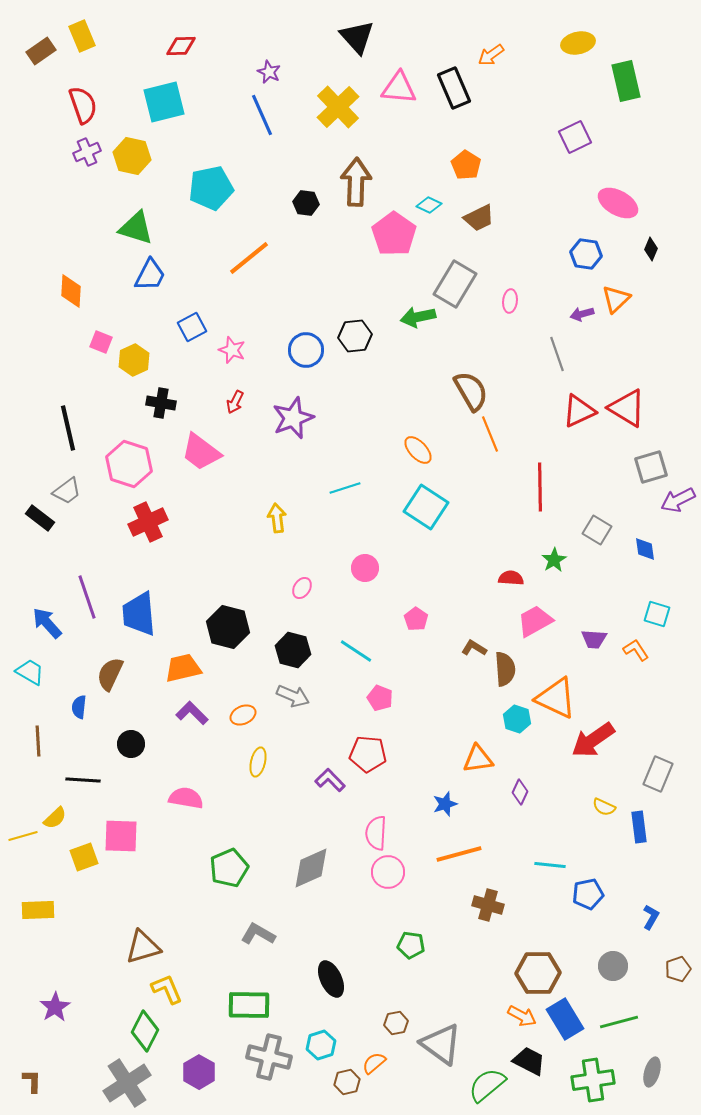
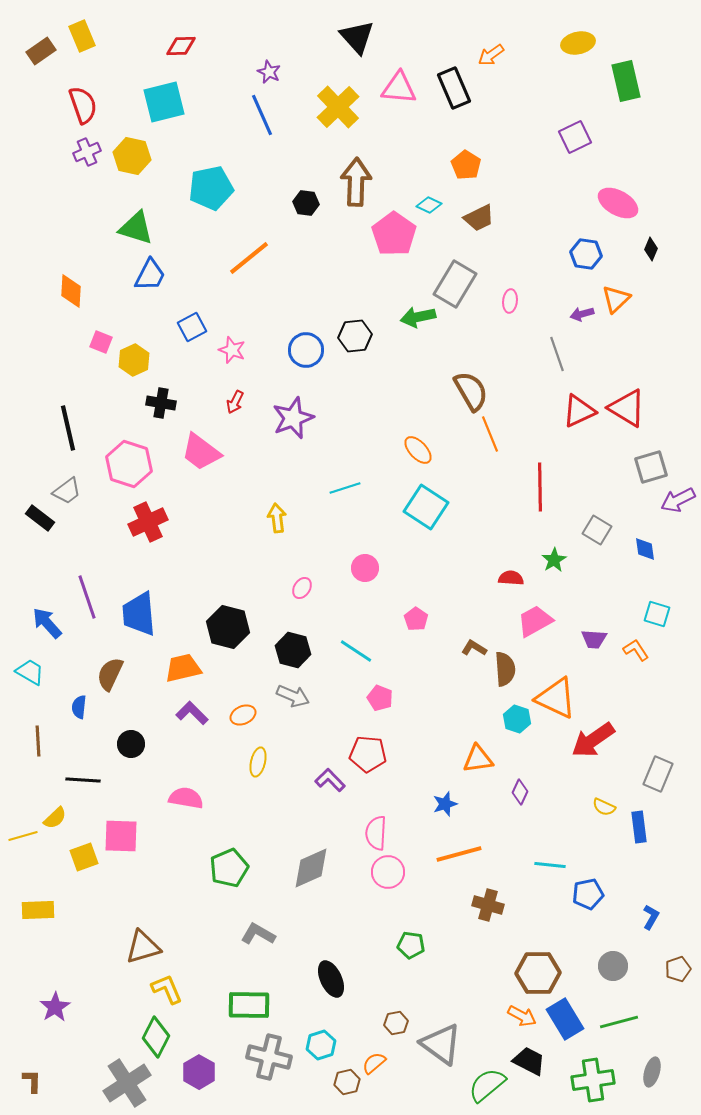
green diamond at (145, 1031): moved 11 px right, 6 px down
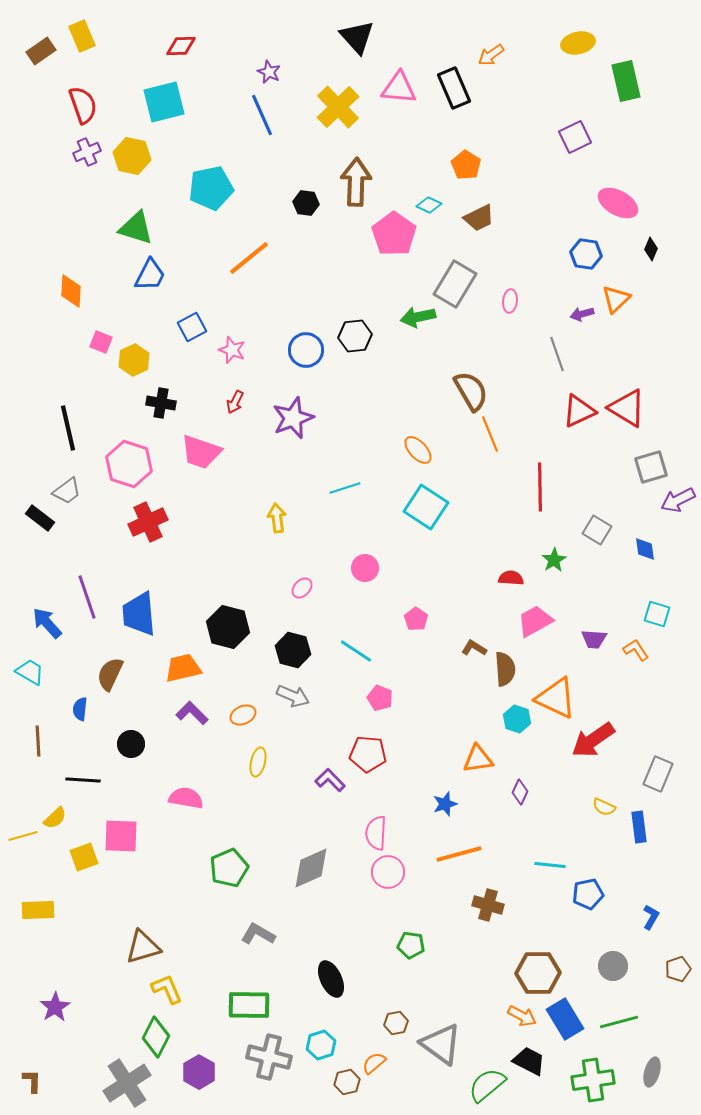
pink trapezoid at (201, 452): rotated 18 degrees counterclockwise
pink ellipse at (302, 588): rotated 10 degrees clockwise
blue semicircle at (79, 707): moved 1 px right, 2 px down
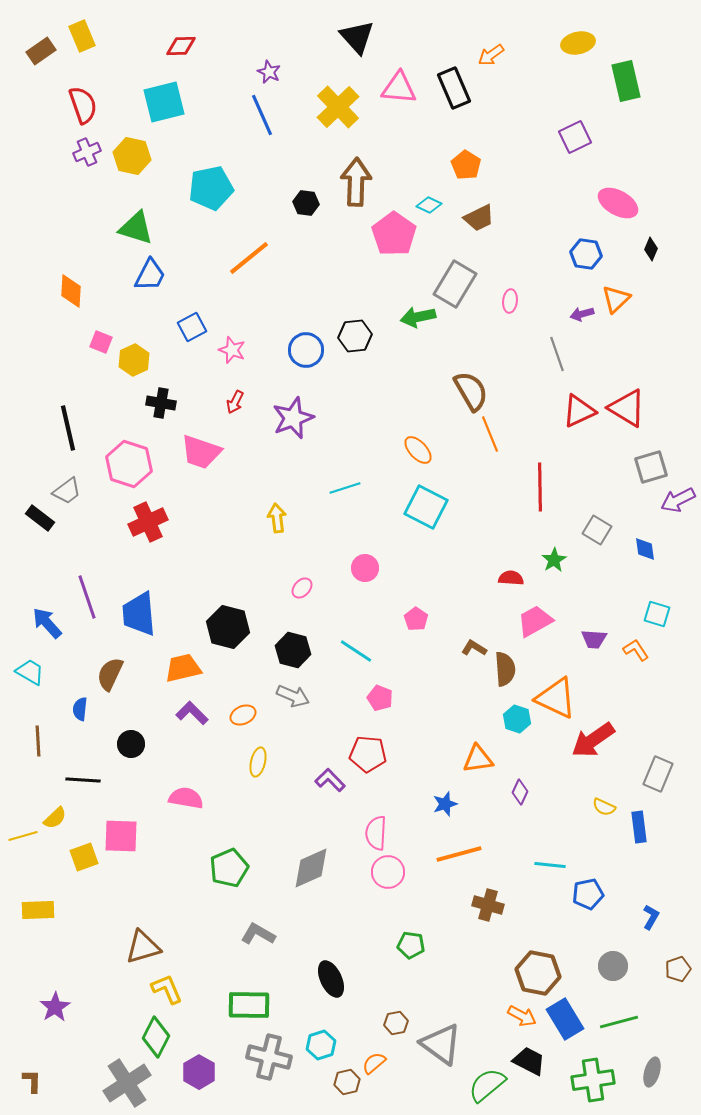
cyan square at (426, 507): rotated 6 degrees counterclockwise
brown hexagon at (538, 973): rotated 12 degrees clockwise
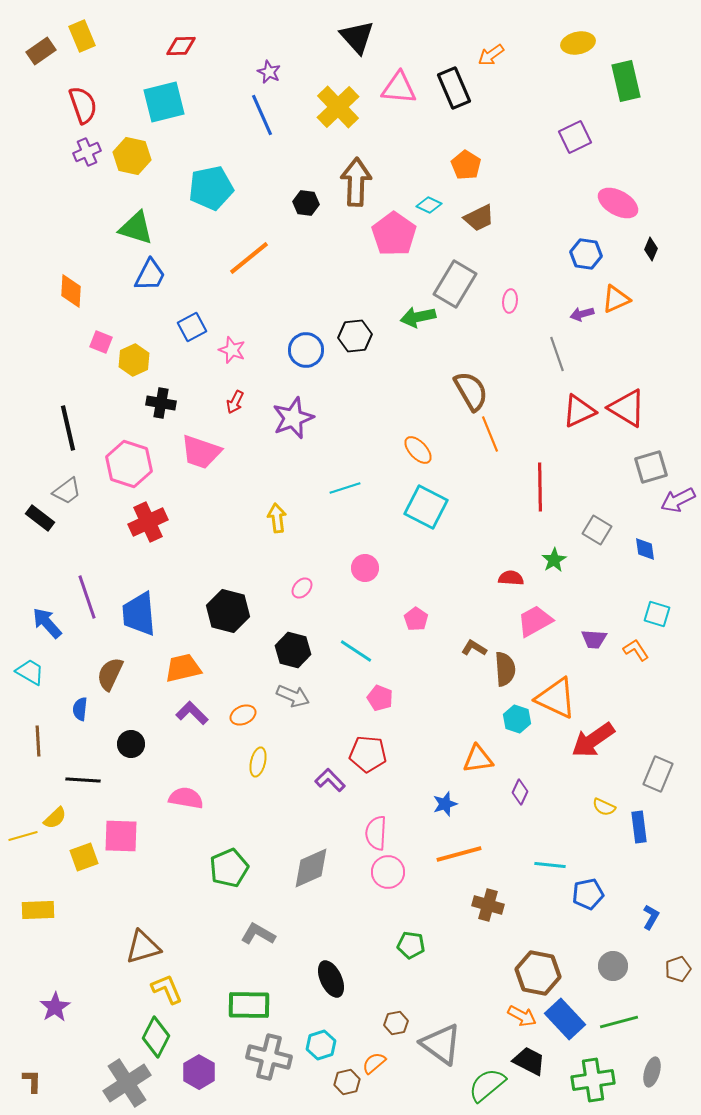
orange triangle at (616, 299): rotated 20 degrees clockwise
black hexagon at (228, 627): moved 16 px up
blue rectangle at (565, 1019): rotated 12 degrees counterclockwise
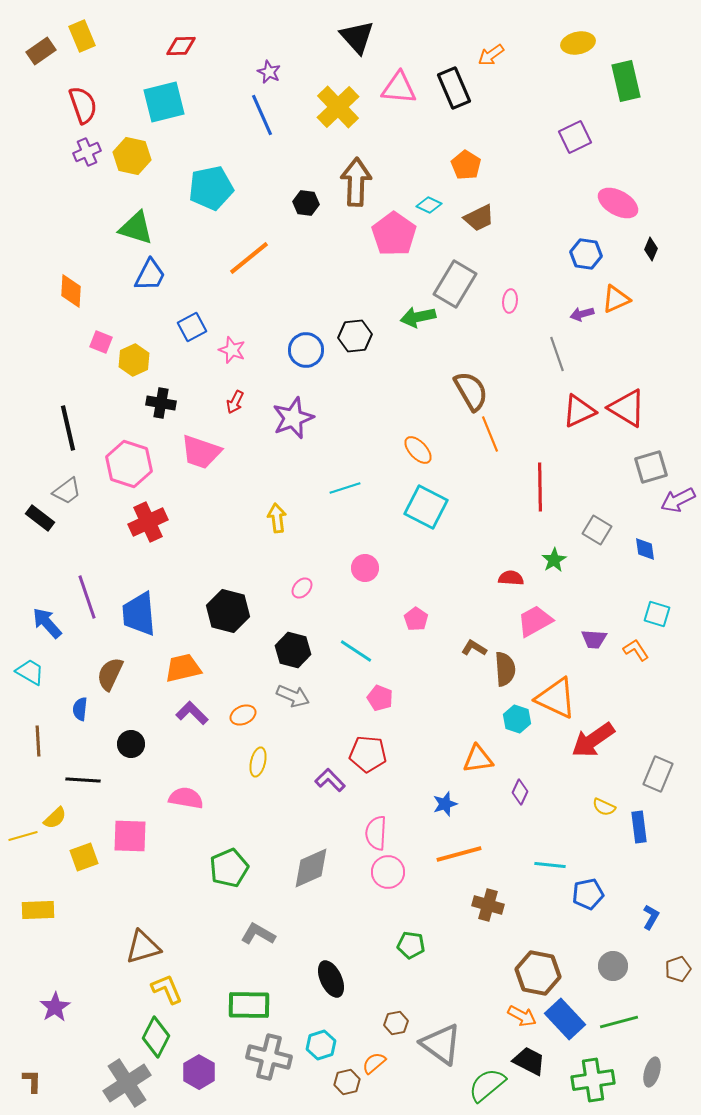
pink square at (121, 836): moved 9 px right
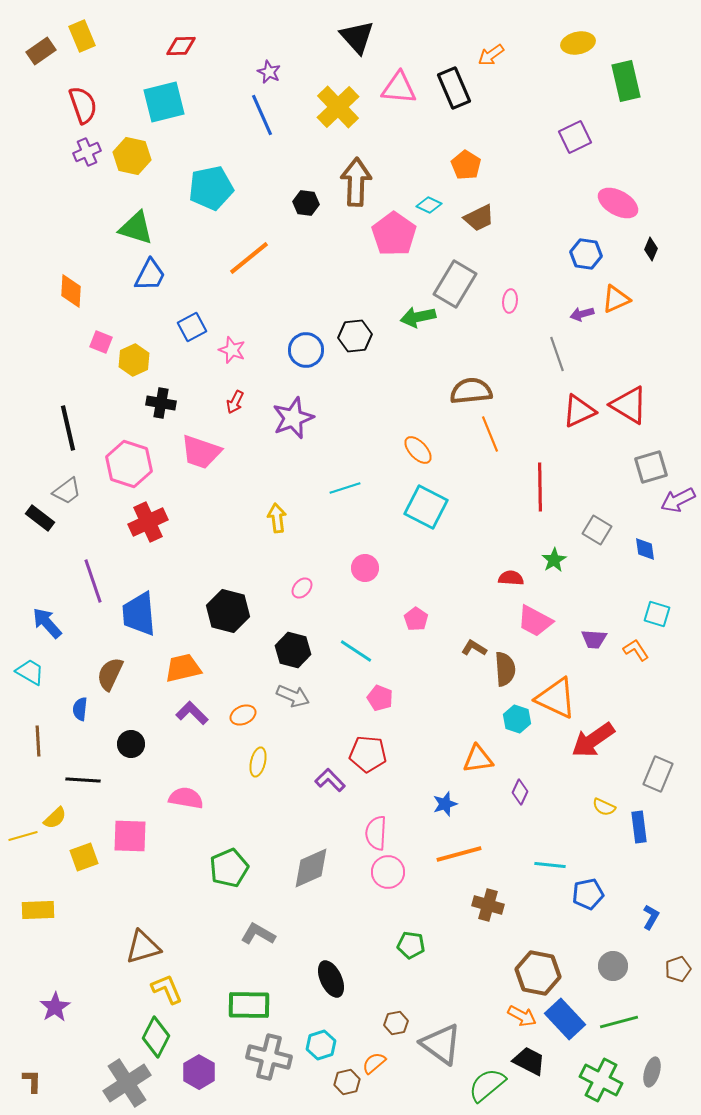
brown semicircle at (471, 391): rotated 66 degrees counterclockwise
red triangle at (627, 408): moved 2 px right, 3 px up
purple line at (87, 597): moved 6 px right, 16 px up
pink trapezoid at (535, 621): rotated 123 degrees counterclockwise
green cross at (593, 1080): moved 8 px right; rotated 36 degrees clockwise
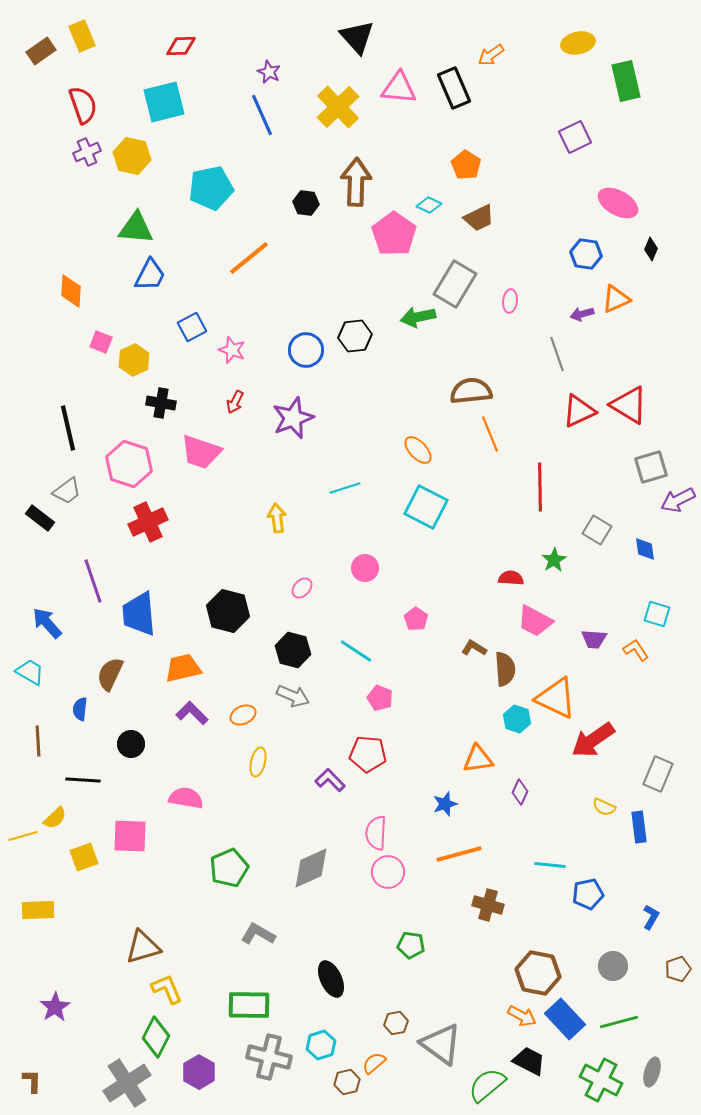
green triangle at (136, 228): rotated 12 degrees counterclockwise
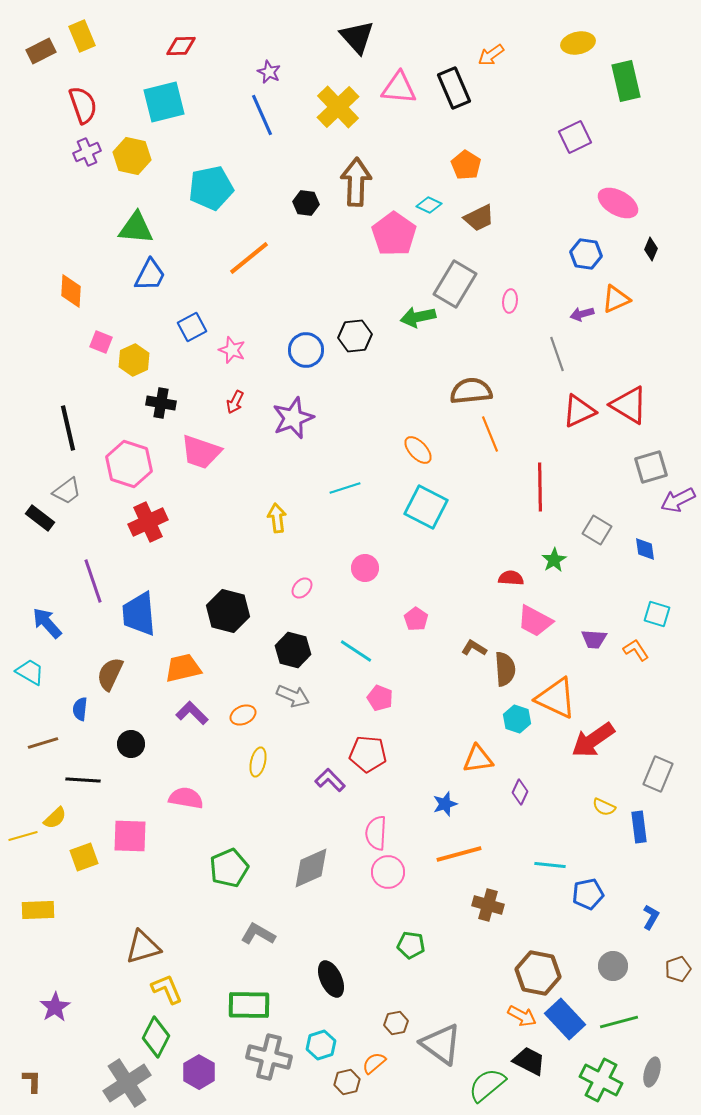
brown rectangle at (41, 51): rotated 8 degrees clockwise
brown line at (38, 741): moved 5 px right, 2 px down; rotated 76 degrees clockwise
